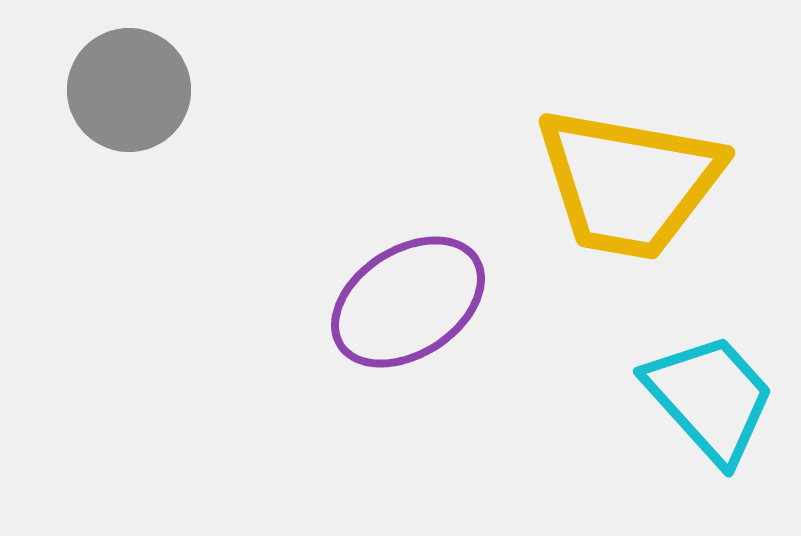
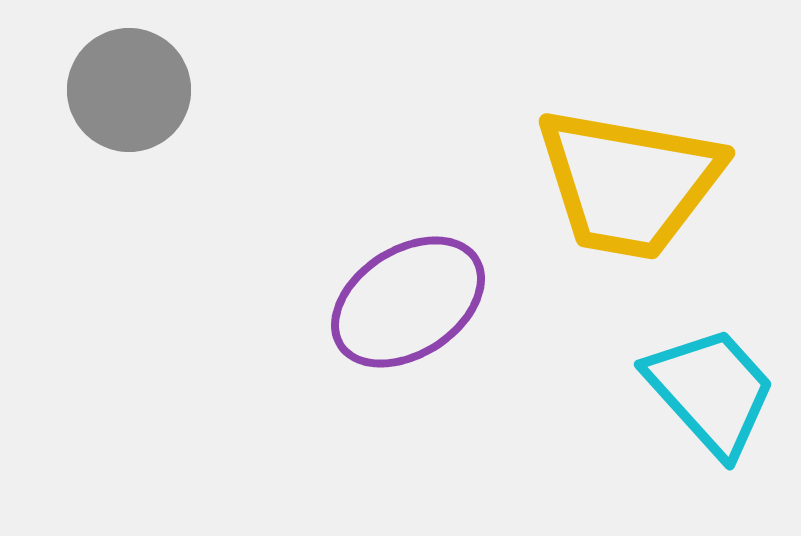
cyan trapezoid: moved 1 px right, 7 px up
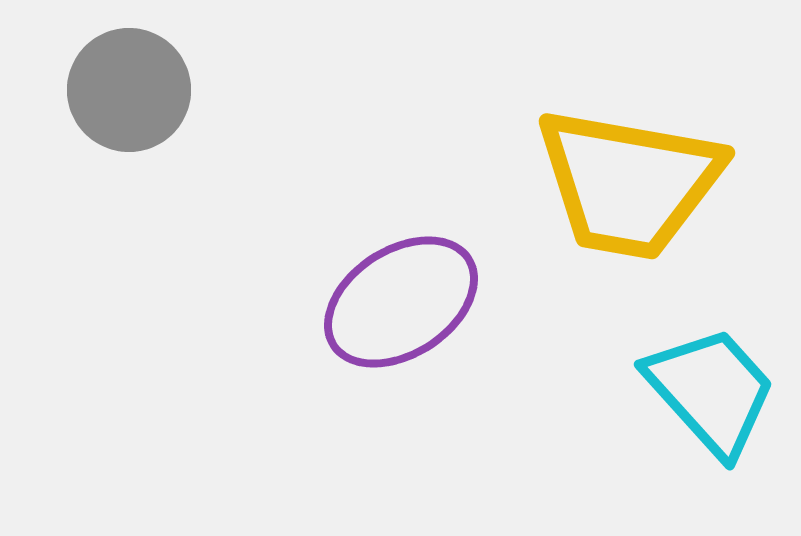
purple ellipse: moved 7 px left
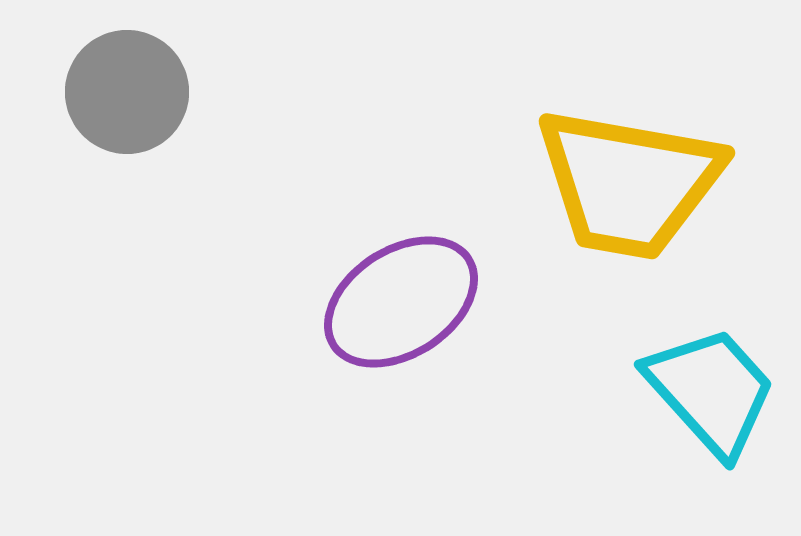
gray circle: moved 2 px left, 2 px down
